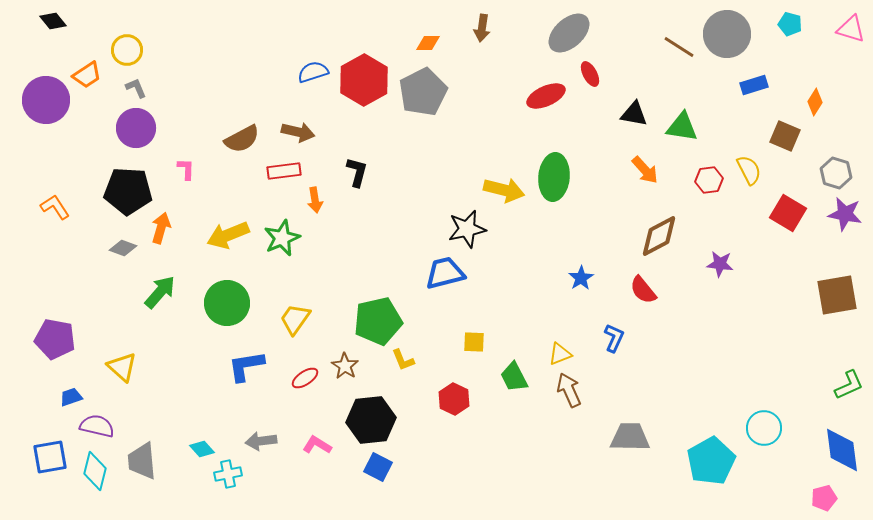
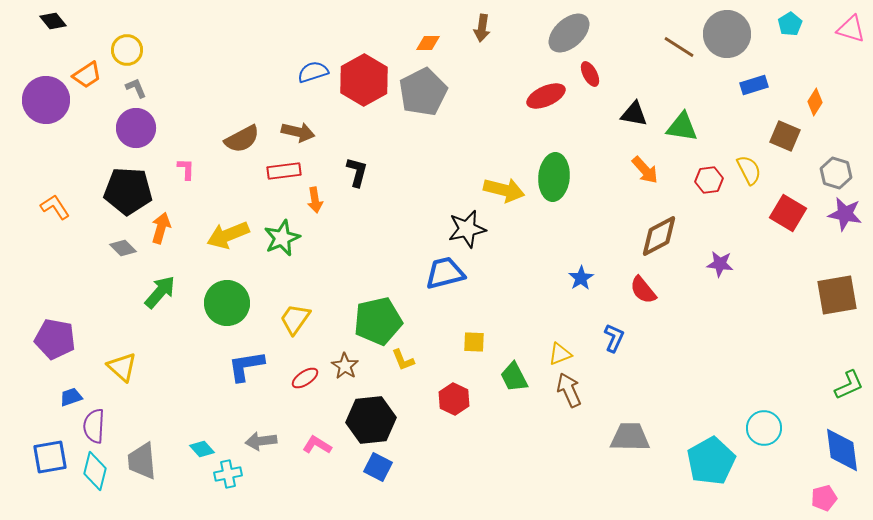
cyan pentagon at (790, 24): rotated 25 degrees clockwise
gray diamond at (123, 248): rotated 24 degrees clockwise
purple semicircle at (97, 426): moved 3 px left; rotated 100 degrees counterclockwise
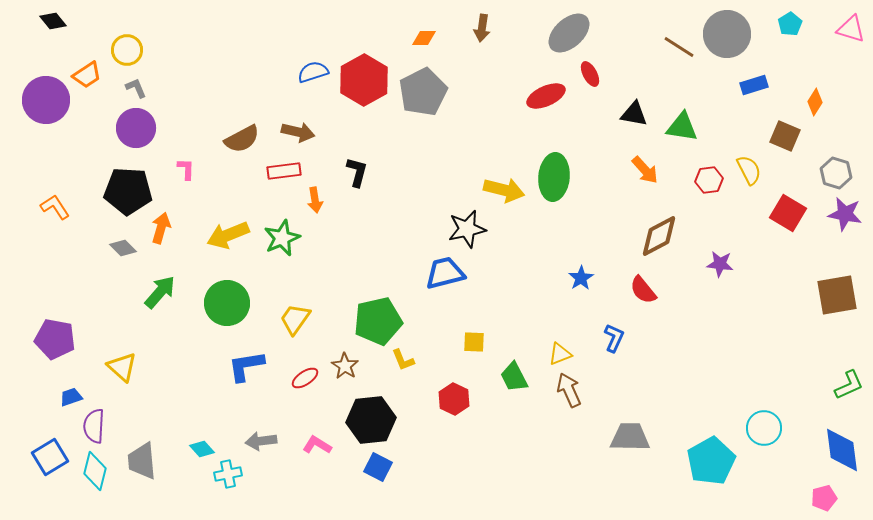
orange diamond at (428, 43): moved 4 px left, 5 px up
blue square at (50, 457): rotated 21 degrees counterclockwise
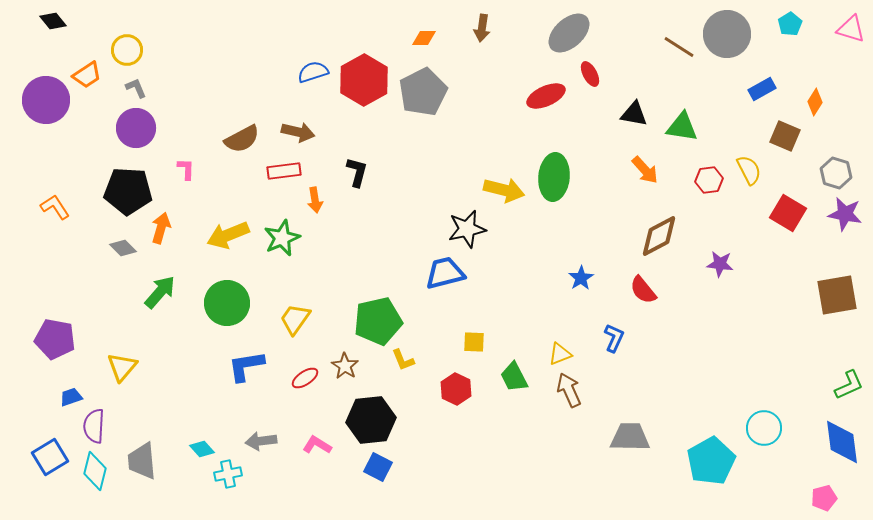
blue rectangle at (754, 85): moved 8 px right, 4 px down; rotated 12 degrees counterclockwise
yellow triangle at (122, 367): rotated 28 degrees clockwise
red hexagon at (454, 399): moved 2 px right, 10 px up
blue diamond at (842, 450): moved 8 px up
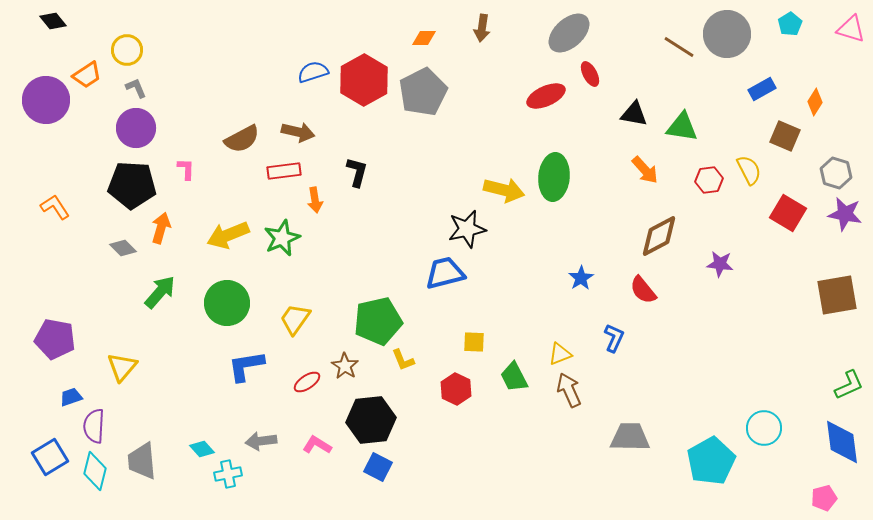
black pentagon at (128, 191): moved 4 px right, 6 px up
red ellipse at (305, 378): moved 2 px right, 4 px down
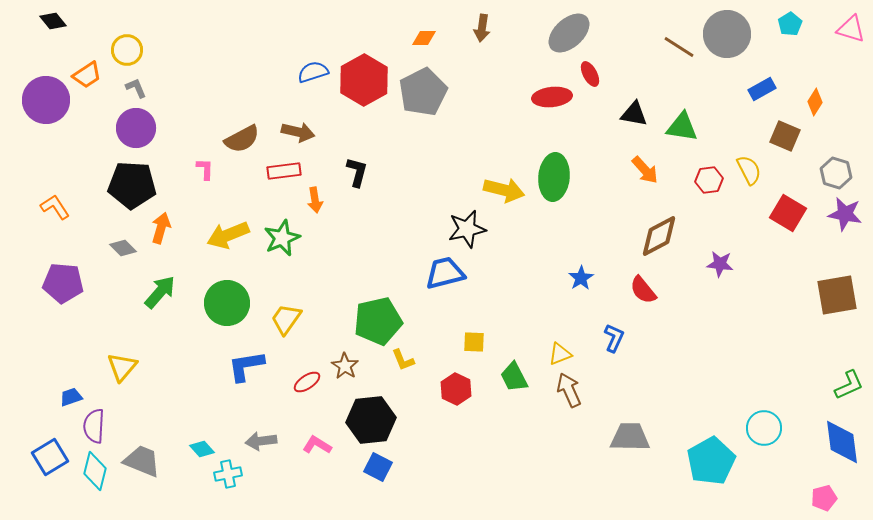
red ellipse at (546, 96): moved 6 px right, 1 px down; rotated 18 degrees clockwise
pink L-shape at (186, 169): moved 19 px right
yellow trapezoid at (295, 319): moved 9 px left
purple pentagon at (55, 339): moved 8 px right, 56 px up; rotated 6 degrees counterclockwise
gray trapezoid at (142, 461): rotated 117 degrees clockwise
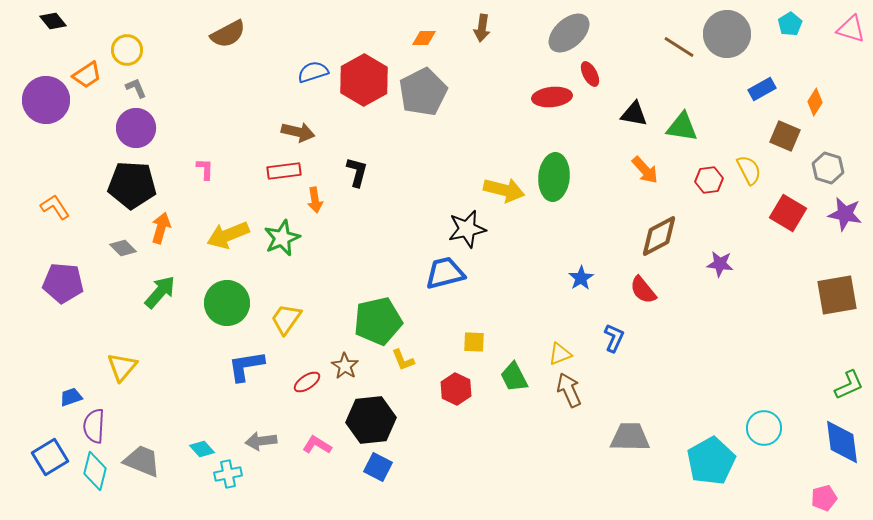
brown semicircle at (242, 139): moved 14 px left, 105 px up
gray hexagon at (836, 173): moved 8 px left, 5 px up
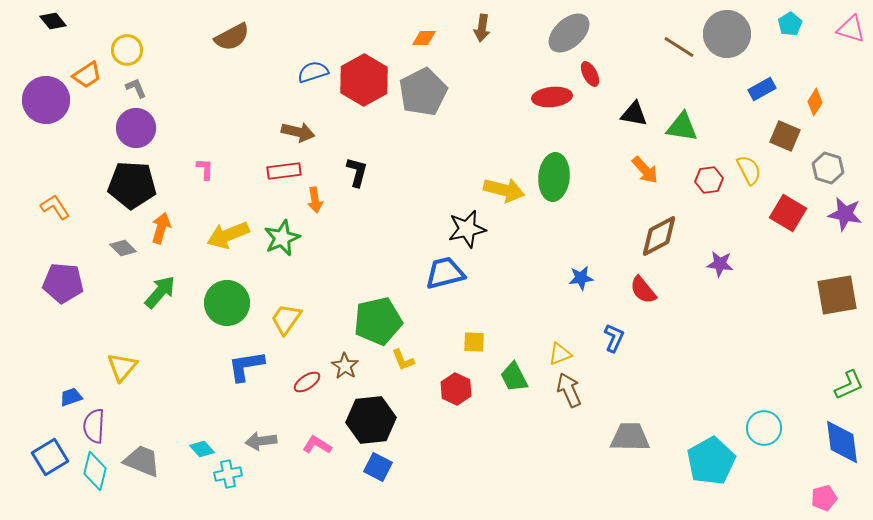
brown semicircle at (228, 34): moved 4 px right, 3 px down
blue star at (581, 278): rotated 25 degrees clockwise
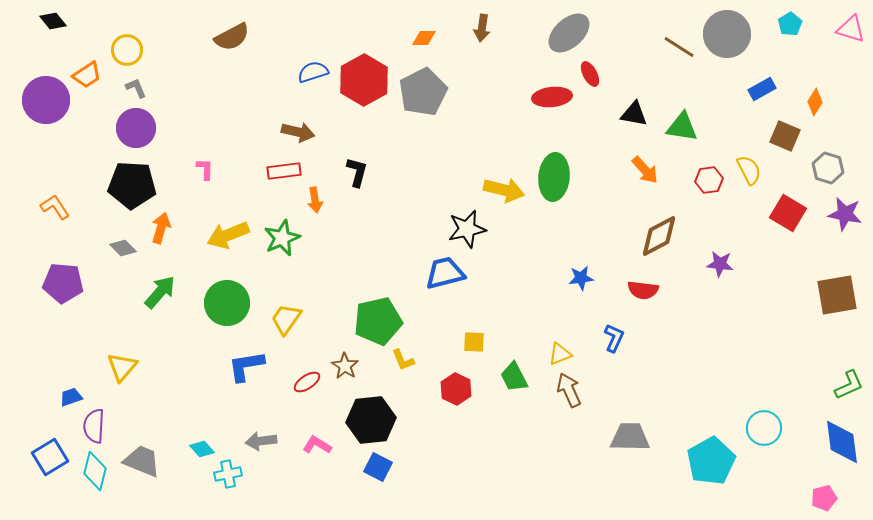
red semicircle at (643, 290): rotated 44 degrees counterclockwise
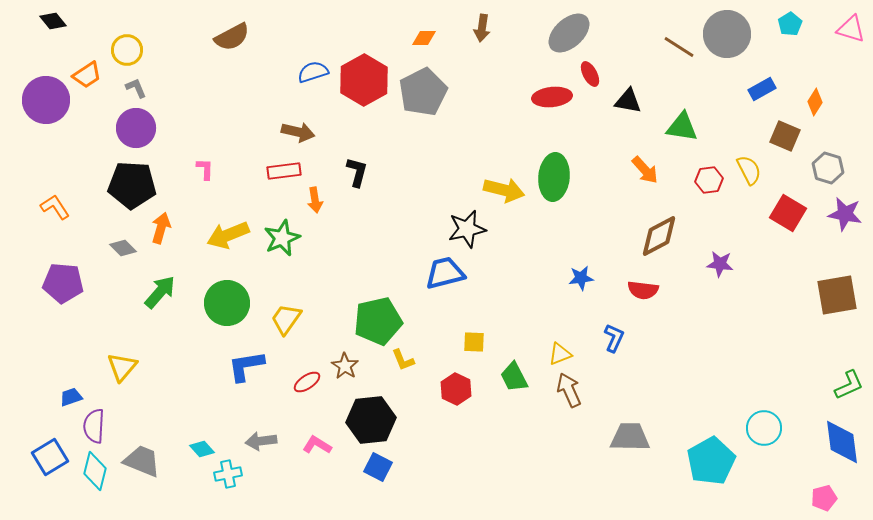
black triangle at (634, 114): moved 6 px left, 13 px up
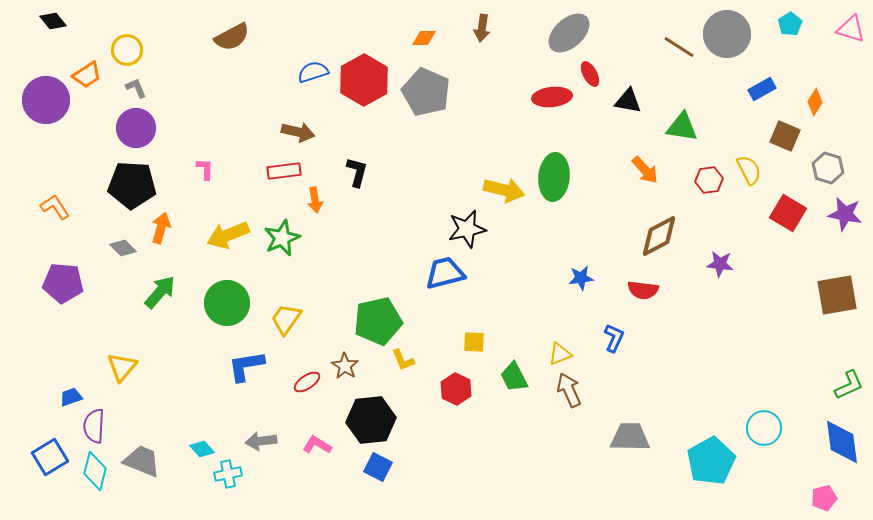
gray pentagon at (423, 92): moved 3 px right; rotated 21 degrees counterclockwise
